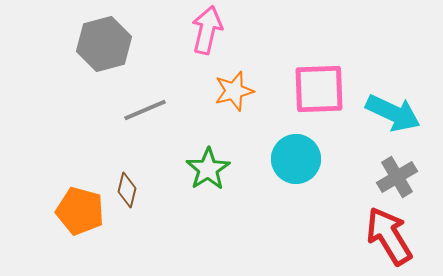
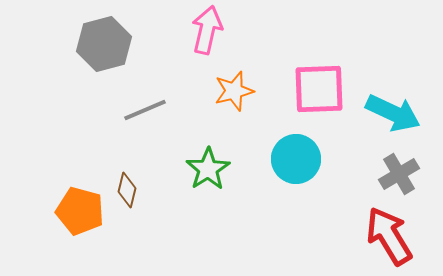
gray cross: moved 2 px right, 3 px up
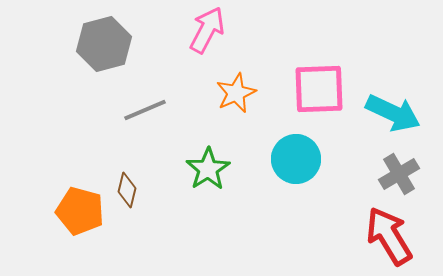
pink arrow: rotated 15 degrees clockwise
orange star: moved 2 px right, 2 px down; rotated 9 degrees counterclockwise
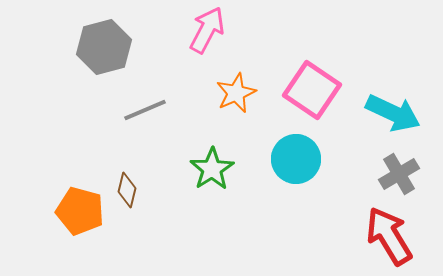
gray hexagon: moved 3 px down
pink square: moved 7 px left, 1 px down; rotated 36 degrees clockwise
green star: moved 4 px right
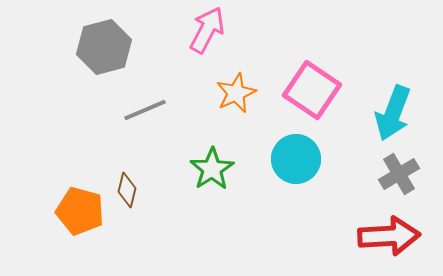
cyan arrow: rotated 86 degrees clockwise
red arrow: rotated 118 degrees clockwise
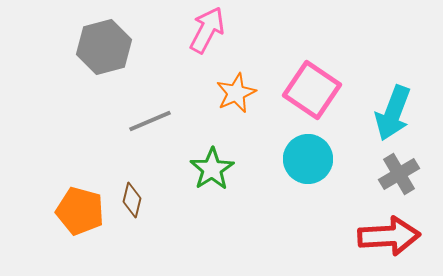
gray line: moved 5 px right, 11 px down
cyan circle: moved 12 px right
brown diamond: moved 5 px right, 10 px down
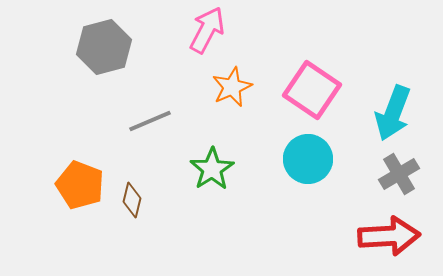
orange star: moved 4 px left, 6 px up
orange pentagon: moved 26 px up; rotated 6 degrees clockwise
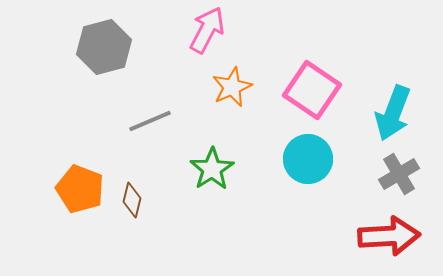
orange pentagon: moved 4 px down
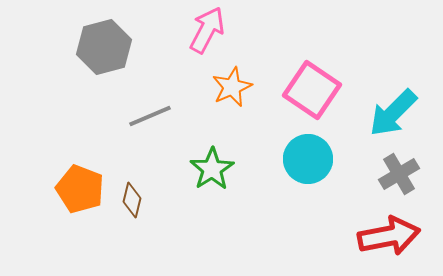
cyan arrow: rotated 24 degrees clockwise
gray line: moved 5 px up
red arrow: rotated 8 degrees counterclockwise
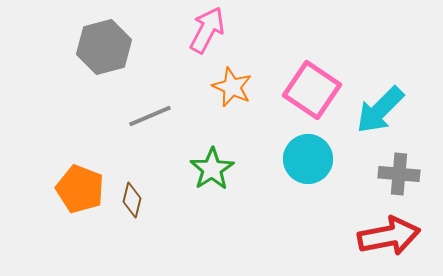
orange star: rotated 24 degrees counterclockwise
cyan arrow: moved 13 px left, 3 px up
gray cross: rotated 36 degrees clockwise
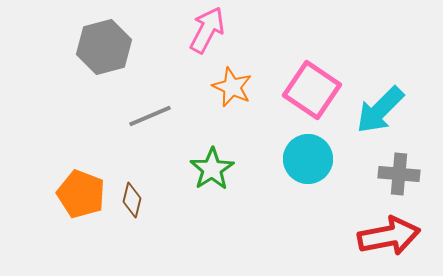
orange pentagon: moved 1 px right, 5 px down
